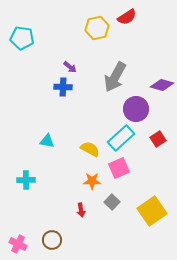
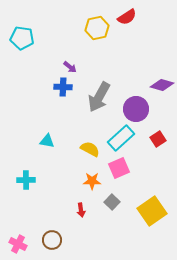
gray arrow: moved 16 px left, 20 px down
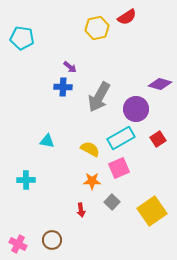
purple diamond: moved 2 px left, 1 px up
cyan rectangle: rotated 12 degrees clockwise
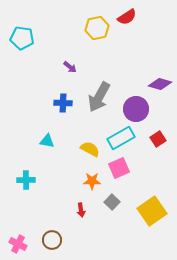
blue cross: moved 16 px down
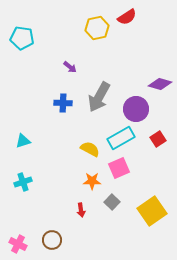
cyan triangle: moved 24 px left; rotated 28 degrees counterclockwise
cyan cross: moved 3 px left, 2 px down; rotated 18 degrees counterclockwise
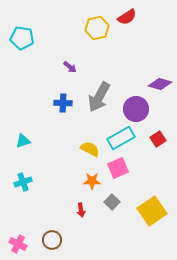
pink square: moved 1 px left
